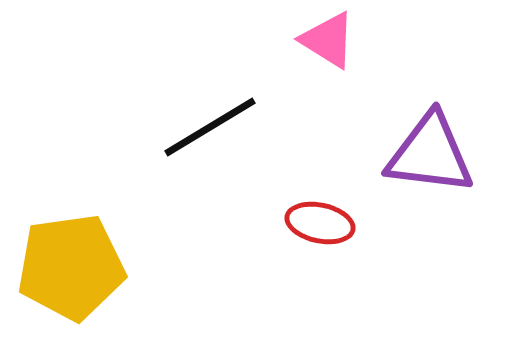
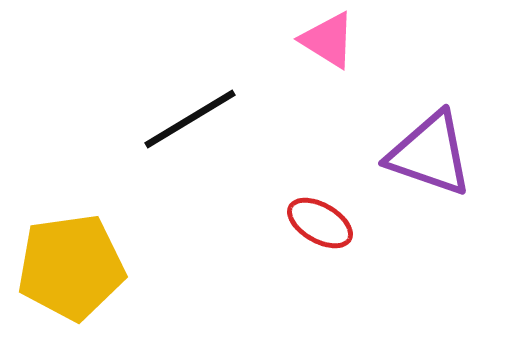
black line: moved 20 px left, 8 px up
purple triangle: rotated 12 degrees clockwise
red ellipse: rotated 18 degrees clockwise
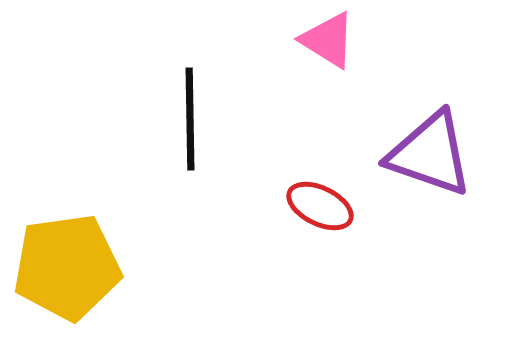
black line: rotated 60 degrees counterclockwise
red ellipse: moved 17 px up; rotated 4 degrees counterclockwise
yellow pentagon: moved 4 px left
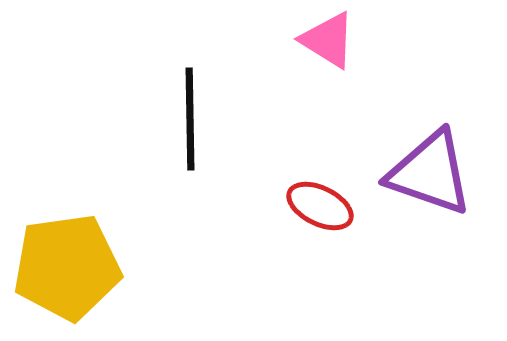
purple triangle: moved 19 px down
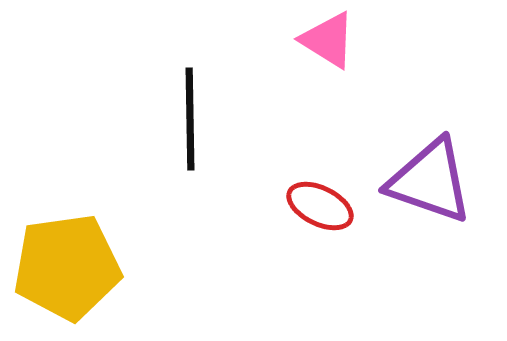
purple triangle: moved 8 px down
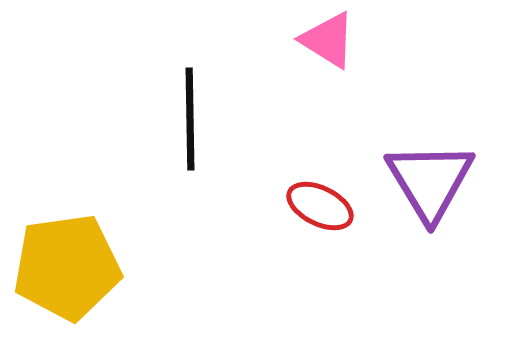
purple triangle: rotated 40 degrees clockwise
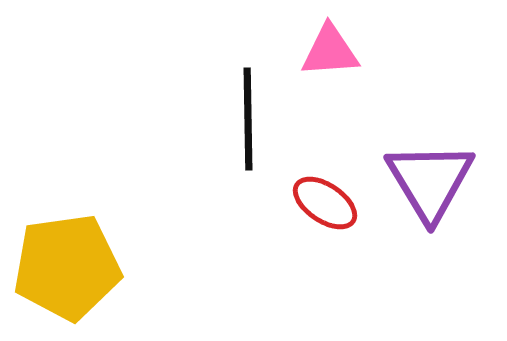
pink triangle: moved 2 px right, 11 px down; rotated 36 degrees counterclockwise
black line: moved 58 px right
red ellipse: moved 5 px right, 3 px up; rotated 8 degrees clockwise
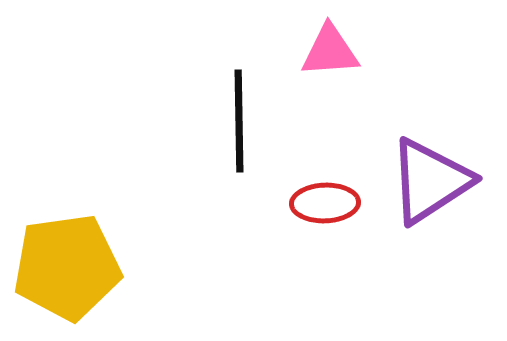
black line: moved 9 px left, 2 px down
purple triangle: rotated 28 degrees clockwise
red ellipse: rotated 36 degrees counterclockwise
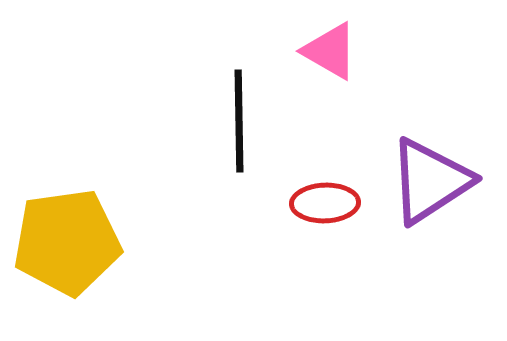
pink triangle: rotated 34 degrees clockwise
yellow pentagon: moved 25 px up
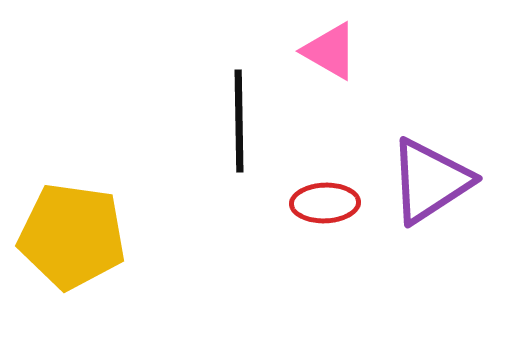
yellow pentagon: moved 5 px right, 6 px up; rotated 16 degrees clockwise
